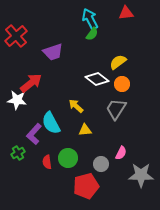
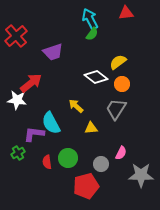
white diamond: moved 1 px left, 2 px up
yellow triangle: moved 6 px right, 2 px up
purple L-shape: rotated 55 degrees clockwise
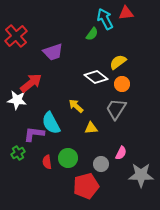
cyan arrow: moved 15 px right
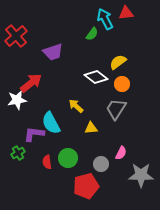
white star: rotated 18 degrees counterclockwise
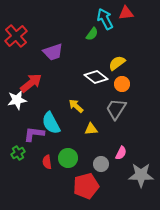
yellow semicircle: moved 1 px left, 1 px down
yellow triangle: moved 1 px down
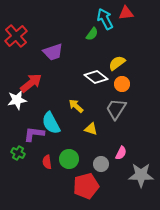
yellow triangle: rotated 24 degrees clockwise
green cross: rotated 32 degrees counterclockwise
green circle: moved 1 px right, 1 px down
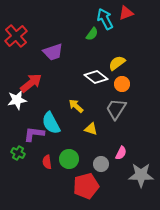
red triangle: rotated 14 degrees counterclockwise
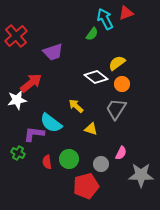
cyan semicircle: rotated 25 degrees counterclockwise
